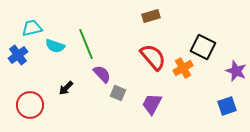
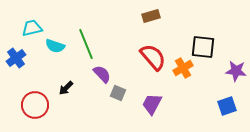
black square: rotated 20 degrees counterclockwise
blue cross: moved 2 px left, 3 px down
purple star: rotated 15 degrees counterclockwise
red circle: moved 5 px right
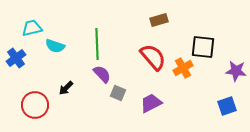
brown rectangle: moved 8 px right, 4 px down
green line: moved 11 px right; rotated 20 degrees clockwise
purple trapezoid: moved 1 px left, 1 px up; rotated 35 degrees clockwise
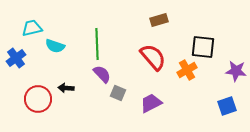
orange cross: moved 4 px right, 2 px down
black arrow: rotated 49 degrees clockwise
red circle: moved 3 px right, 6 px up
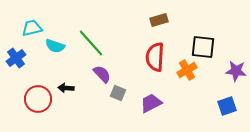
green line: moved 6 px left, 1 px up; rotated 40 degrees counterclockwise
red semicircle: moved 2 px right; rotated 136 degrees counterclockwise
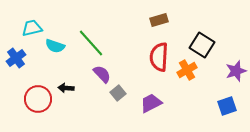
black square: moved 1 px left, 2 px up; rotated 25 degrees clockwise
red semicircle: moved 4 px right
purple star: rotated 25 degrees counterclockwise
gray square: rotated 28 degrees clockwise
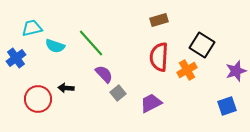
purple semicircle: moved 2 px right
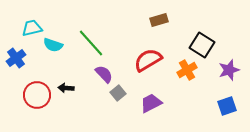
cyan semicircle: moved 2 px left, 1 px up
red semicircle: moved 11 px left, 3 px down; rotated 56 degrees clockwise
purple star: moved 7 px left, 1 px up
red circle: moved 1 px left, 4 px up
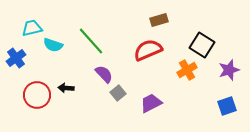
green line: moved 2 px up
red semicircle: moved 10 px up; rotated 8 degrees clockwise
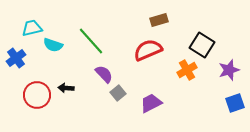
blue square: moved 8 px right, 3 px up
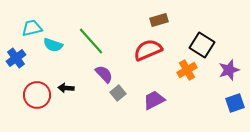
purple trapezoid: moved 3 px right, 3 px up
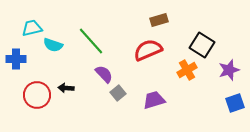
blue cross: moved 1 px down; rotated 36 degrees clockwise
purple trapezoid: rotated 10 degrees clockwise
